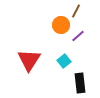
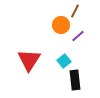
brown line: moved 1 px left
black rectangle: moved 5 px left, 3 px up
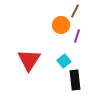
purple line: moved 1 px left; rotated 32 degrees counterclockwise
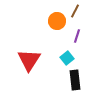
orange circle: moved 4 px left, 4 px up
cyan square: moved 3 px right, 3 px up
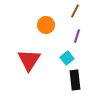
orange circle: moved 11 px left, 4 px down
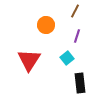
black rectangle: moved 5 px right, 3 px down
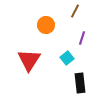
purple line: moved 5 px right, 2 px down
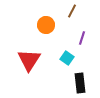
brown line: moved 3 px left
cyan square: rotated 16 degrees counterclockwise
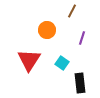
orange circle: moved 1 px right, 5 px down
cyan square: moved 5 px left, 5 px down
